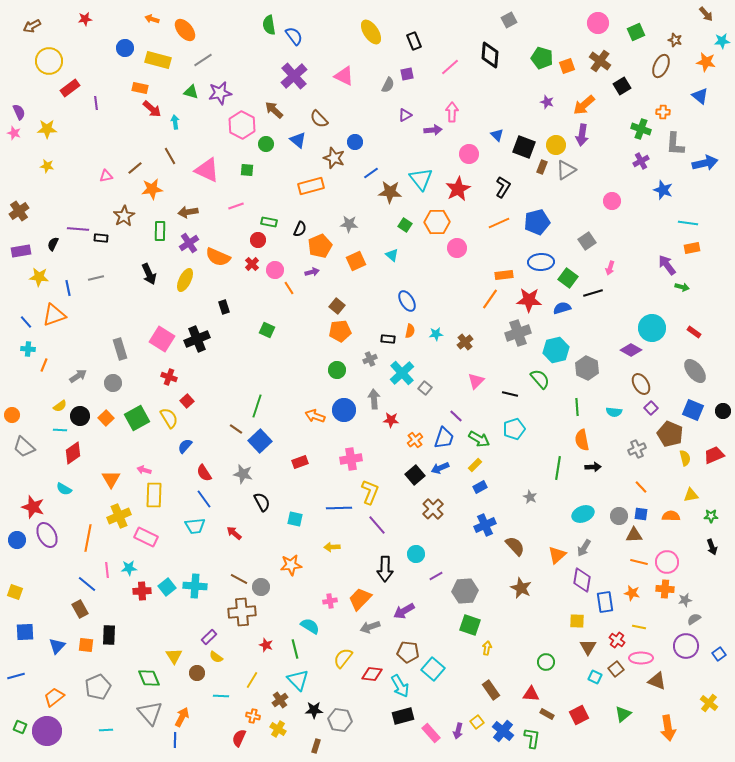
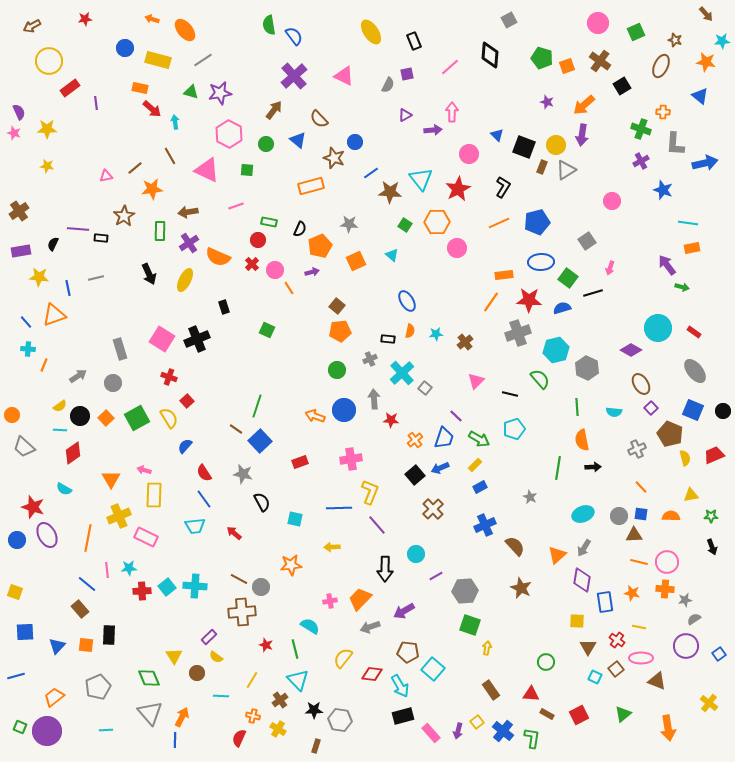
brown arrow at (274, 110): rotated 84 degrees clockwise
pink hexagon at (242, 125): moved 13 px left, 9 px down
orange line at (490, 299): moved 1 px right, 3 px down
cyan circle at (652, 328): moved 6 px right
brown rectangle at (80, 609): rotated 12 degrees counterclockwise
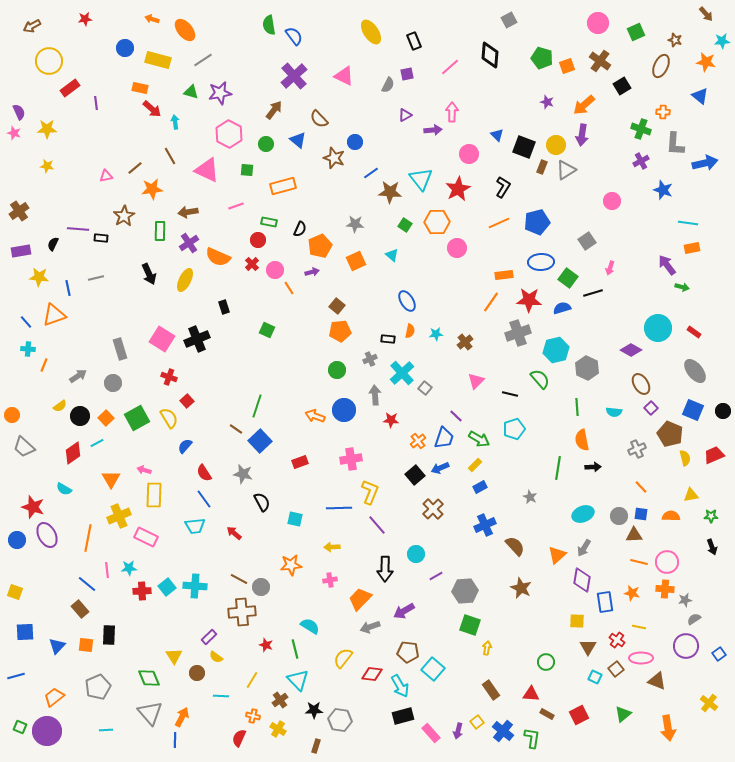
orange rectangle at (311, 186): moved 28 px left
gray star at (349, 224): moved 6 px right
gray arrow at (374, 399): moved 1 px right, 4 px up
cyan line at (60, 430): moved 37 px right, 13 px down; rotated 32 degrees counterclockwise
orange cross at (415, 440): moved 3 px right, 1 px down
pink cross at (330, 601): moved 21 px up
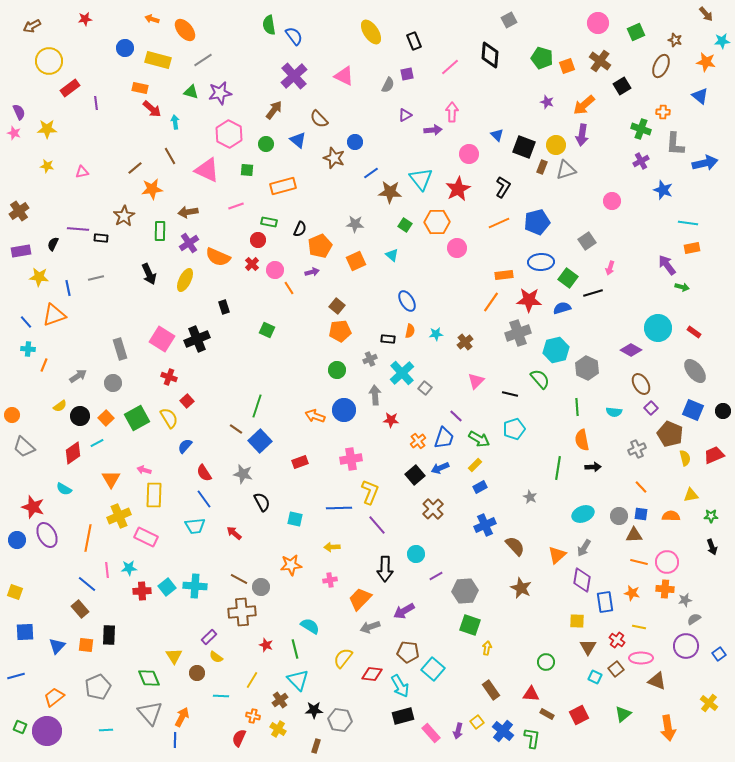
gray triangle at (566, 170): rotated 15 degrees clockwise
pink triangle at (106, 176): moved 24 px left, 4 px up
